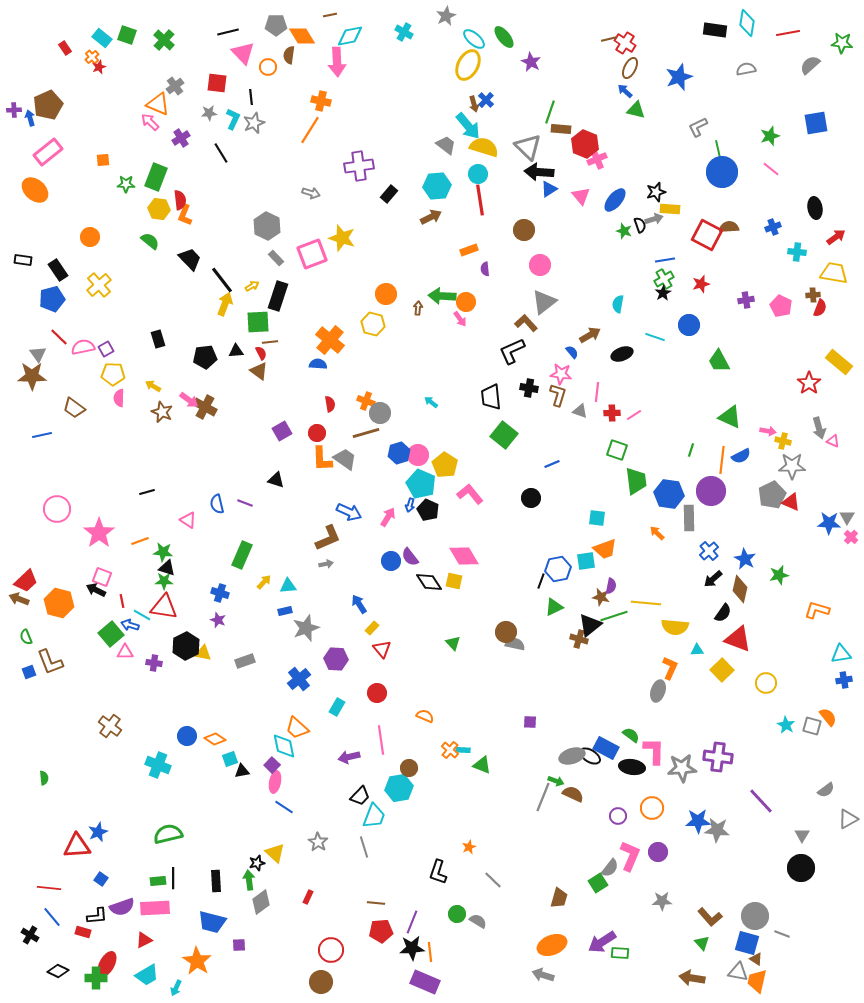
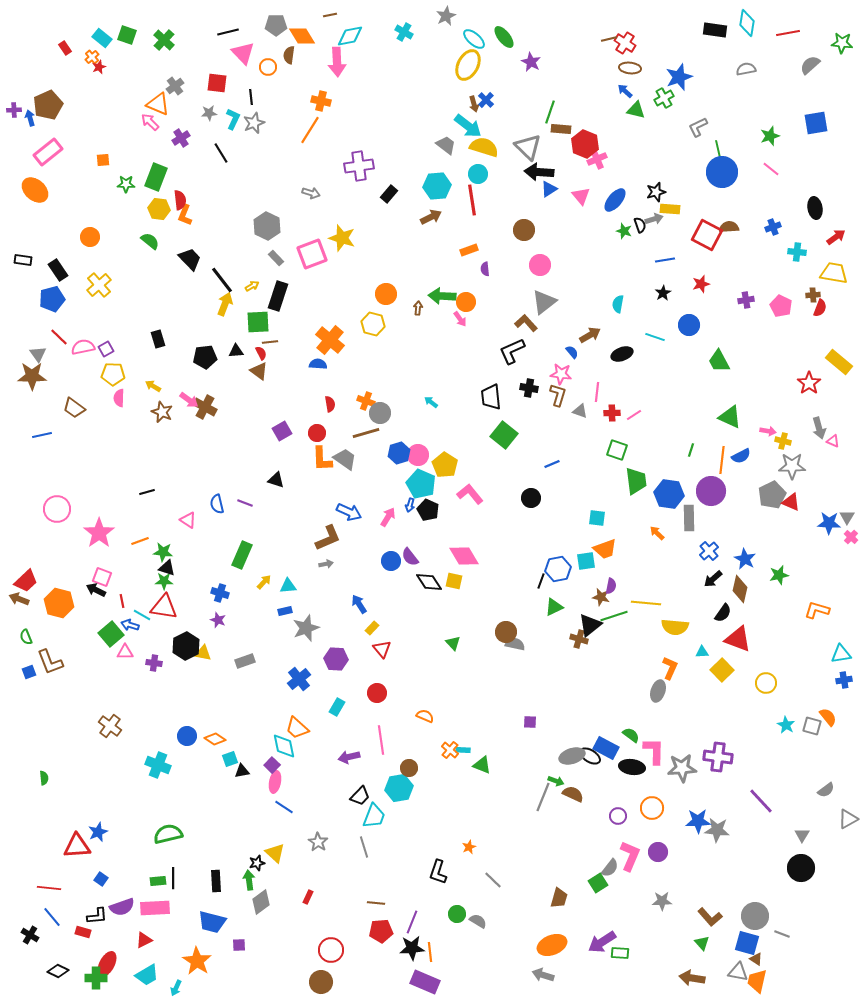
brown ellipse at (630, 68): rotated 70 degrees clockwise
cyan arrow at (468, 126): rotated 12 degrees counterclockwise
red line at (480, 200): moved 8 px left
green cross at (664, 279): moved 181 px up
cyan triangle at (697, 650): moved 5 px right, 2 px down
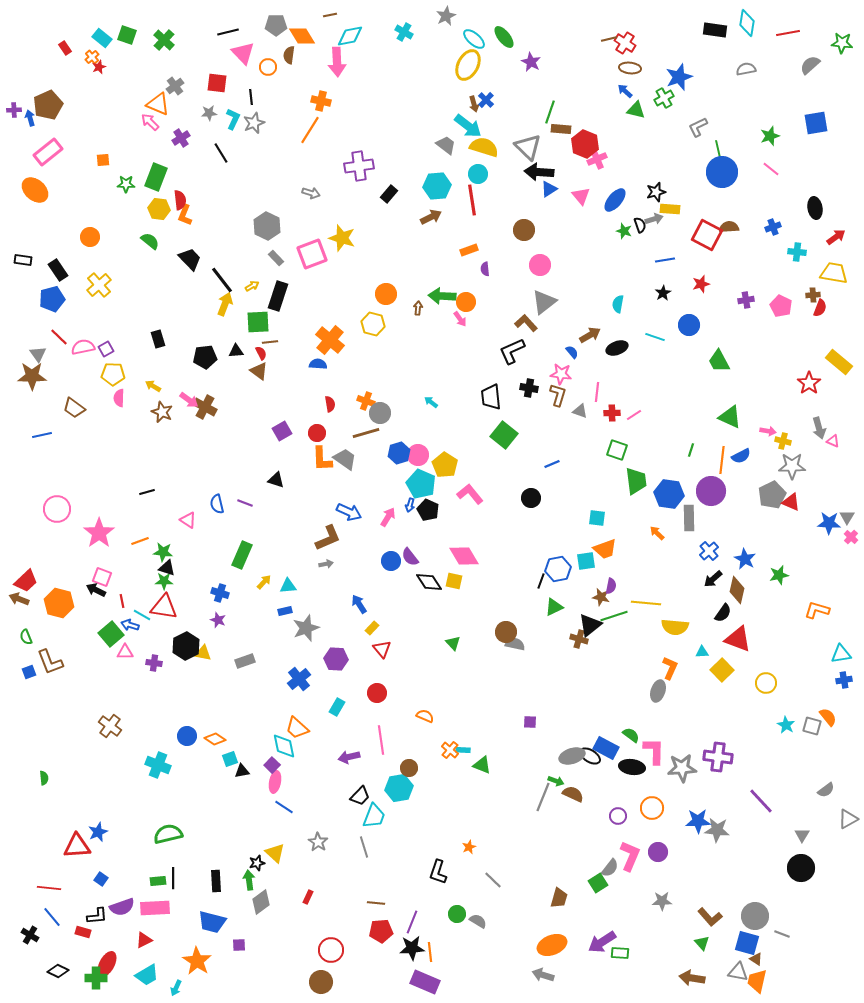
black ellipse at (622, 354): moved 5 px left, 6 px up
brown diamond at (740, 589): moved 3 px left, 1 px down
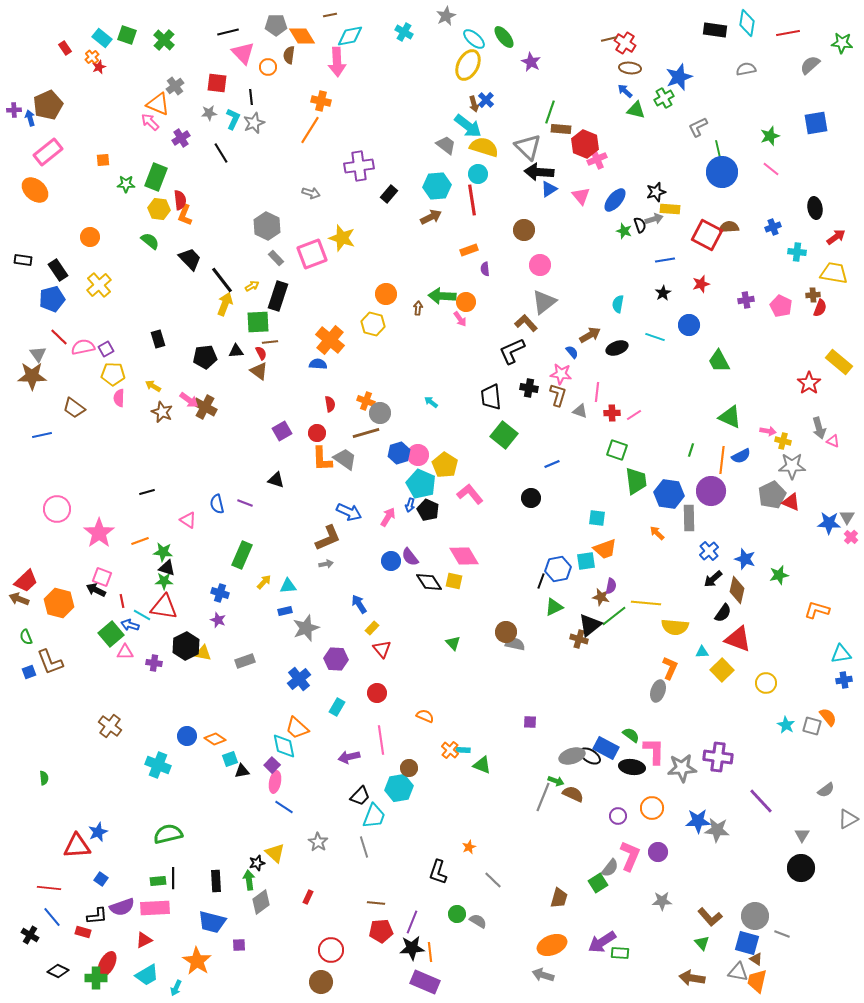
blue star at (745, 559): rotated 10 degrees counterclockwise
green line at (614, 616): rotated 20 degrees counterclockwise
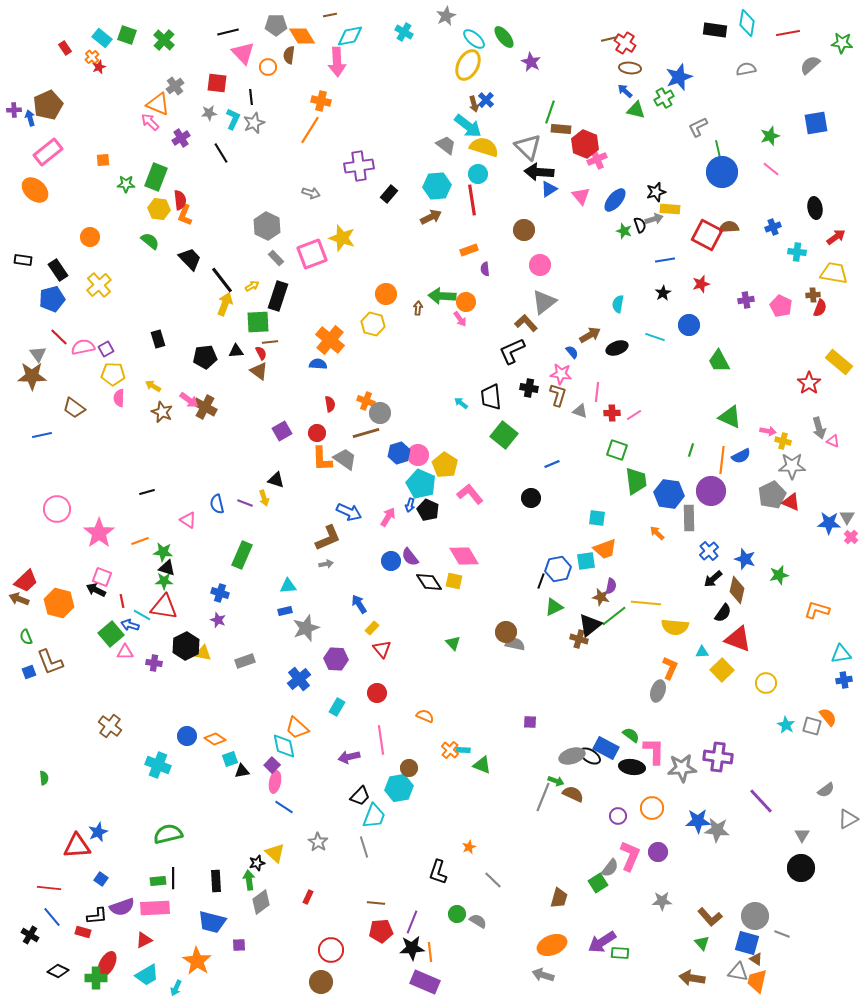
cyan arrow at (431, 402): moved 30 px right, 1 px down
yellow arrow at (264, 582): moved 84 px up; rotated 119 degrees clockwise
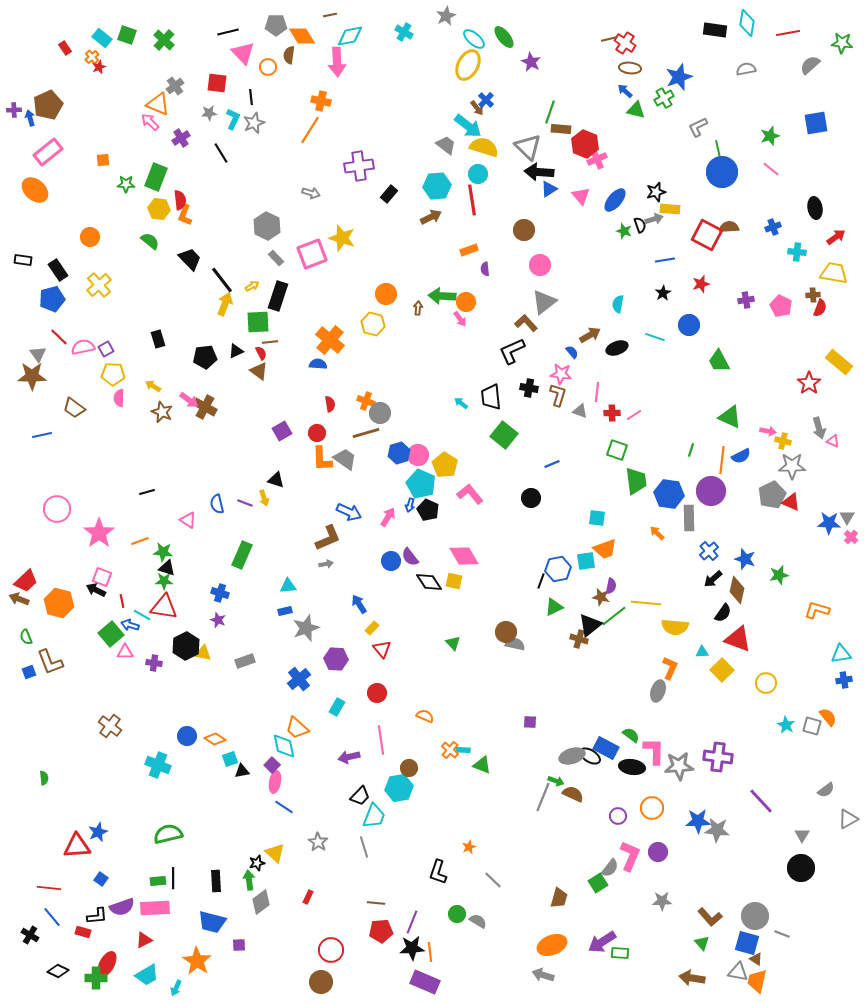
brown arrow at (474, 104): moved 3 px right, 4 px down; rotated 21 degrees counterclockwise
black triangle at (236, 351): rotated 21 degrees counterclockwise
gray star at (682, 768): moved 3 px left, 2 px up
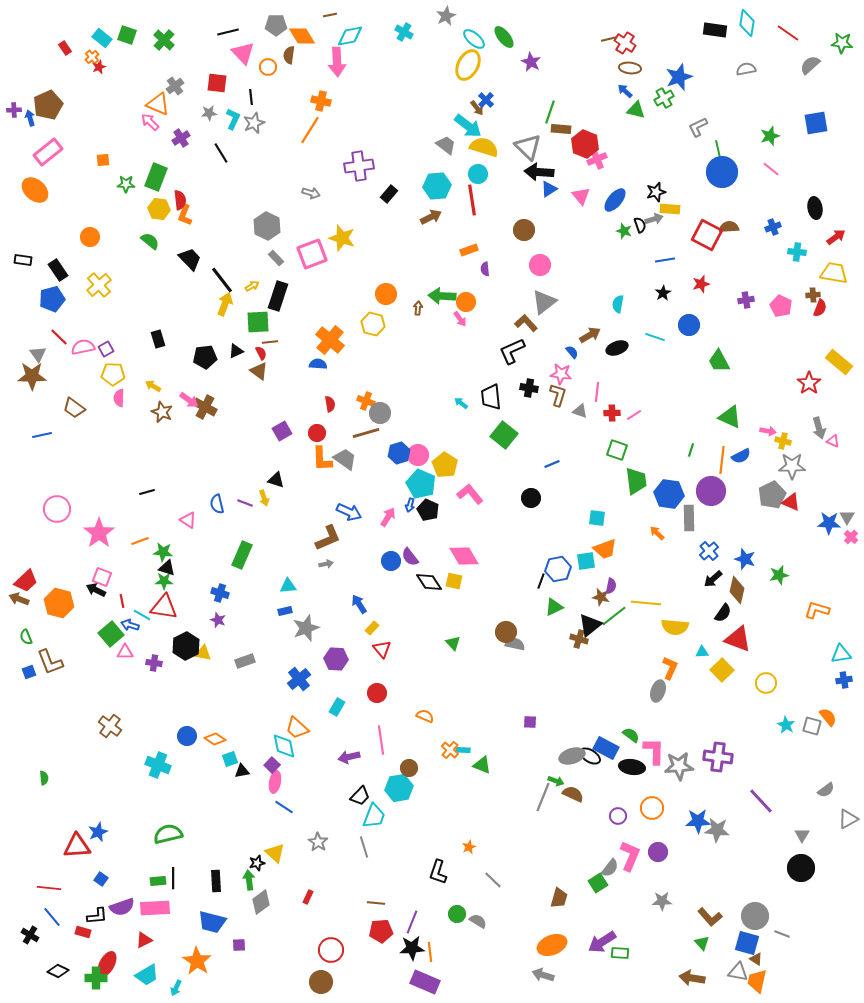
red line at (788, 33): rotated 45 degrees clockwise
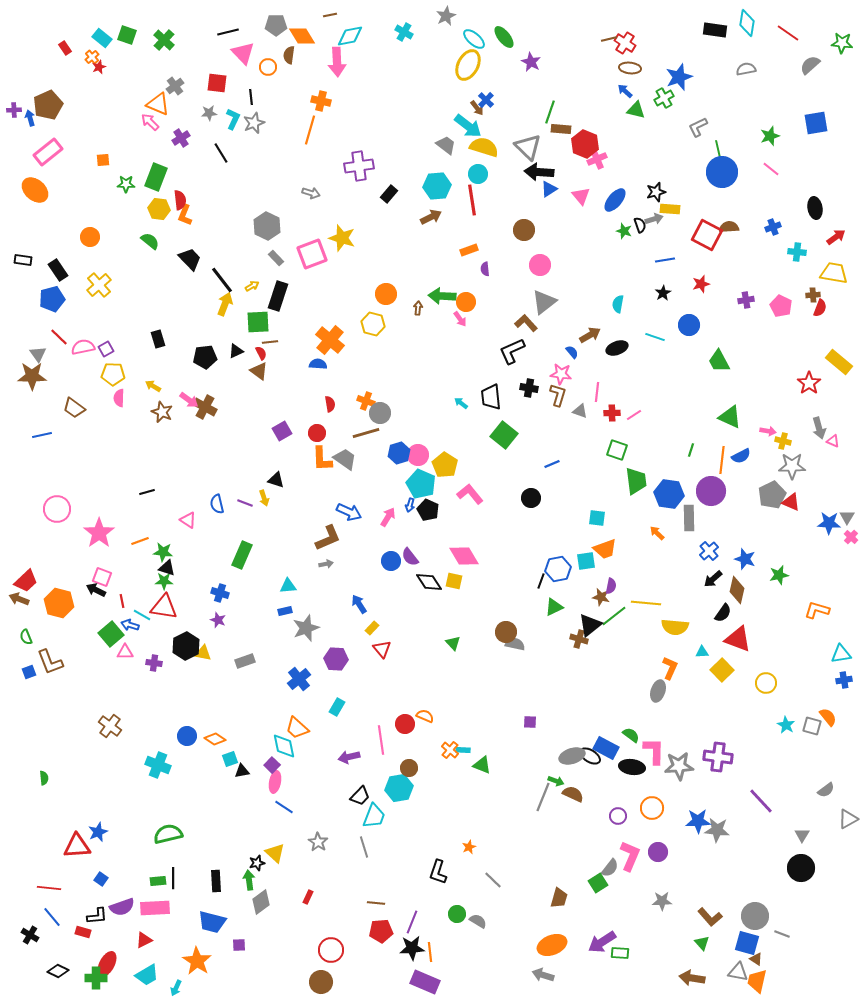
orange line at (310, 130): rotated 16 degrees counterclockwise
red circle at (377, 693): moved 28 px right, 31 px down
